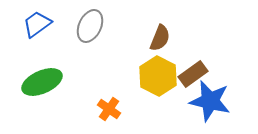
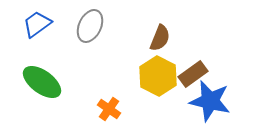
green ellipse: rotated 60 degrees clockwise
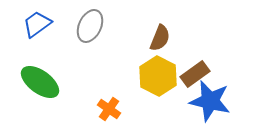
brown rectangle: moved 2 px right
green ellipse: moved 2 px left
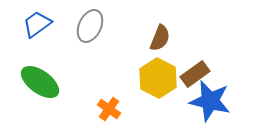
yellow hexagon: moved 2 px down
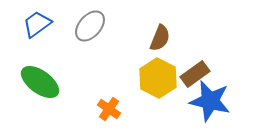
gray ellipse: rotated 16 degrees clockwise
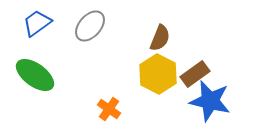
blue trapezoid: moved 1 px up
yellow hexagon: moved 4 px up
green ellipse: moved 5 px left, 7 px up
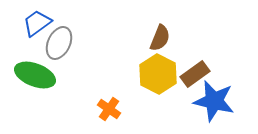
gray ellipse: moved 31 px left, 17 px down; rotated 16 degrees counterclockwise
green ellipse: rotated 15 degrees counterclockwise
blue star: moved 4 px right
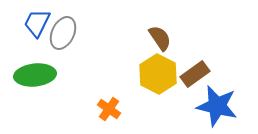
blue trapezoid: rotated 28 degrees counterclockwise
brown semicircle: rotated 56 degrees counterclockwise
gray ellipse: moved 4 px right, 10 px up
green ellipse: rotated 27 degrees counterclockwise
blue star: moved 3 px right, 5 px down
